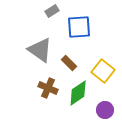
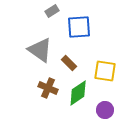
yellow square: moved 2 px right; rotated 30 degrees counterclockwise
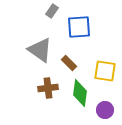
gray rectangle: rotated 24 degrees counterclockwise
brown cross: rotated 30 degrees counterclockwise
green diamond: moved 2 px right; rotated 48 degrees counterclockwise
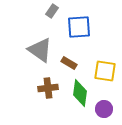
brown rectangle: rotated 14 degrees counterclockwise
purple circle: moved 1 px left, 1 px up
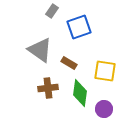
blue square: rotated 15 degrees counterclockwise
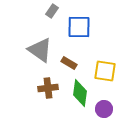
blue square: rotated 20 degrees clockwise
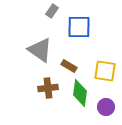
brown rectangle: moved 3 px down
purple circle: moved 2 px right, 2 px up
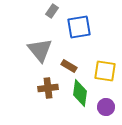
blue square: rotated 10 degrees counterclockwise
gray triangle: rotated 16 degrees clockwise
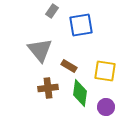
blue square: moved 2 px right, 2 px up
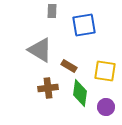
gray rectangle: rotated 32 degrees counterclockwise
blue square: moved 3 px right
gray triangle: rotated 20 degrees counterclockwise
